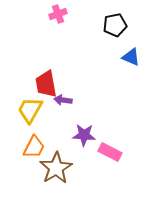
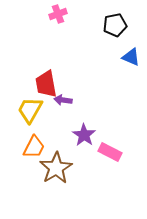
purple star: rotated 30 degrees clockwise
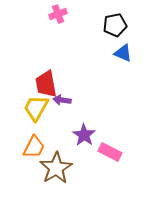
blue triangle: moved 8 px left, 4 px up
purple arrow: moved 1 px left
yellow trapezoid: moved 6 px right, 2 px up
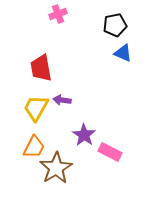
red trapezoid: moved 5 px left, 16 px up
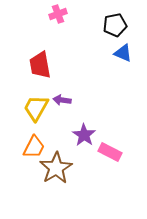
red trapezoid: moved 1 px left, 3 px up
